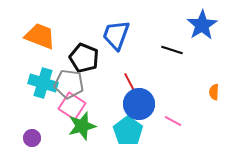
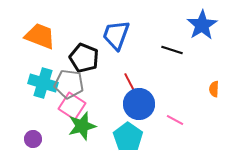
orange semicircle: moved 3 px up
pink line: moved 2 px right, 1 px up
cyan pentagon: moved 6 px down
purple circle: moved 1 px right, 1 px down
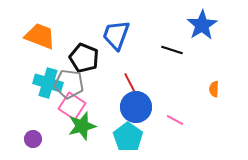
cyan cross: moved 5 px right
blue circle: moved 3 px left, 3 px down
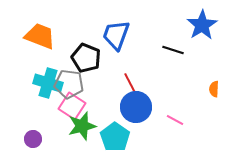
black line: moved 1 px right
black pentagon: moved 2 px right
cyan pentagon: moved 13 px left
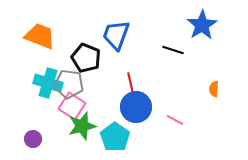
red line: rotated 15 degrees clockwise
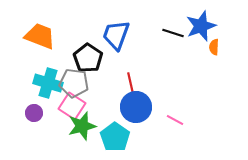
blue star: moved 1 px left, 1 px down; rotated 12 degrees clockwise
black line: moved 17 px up
black pentagon: moved 2 px right; rotated 12 degrees clockwise
gray pentagon: moved 5 px right, 1 px up
orange semicircle: moved 42 px up
purple circle: moved 1 px right, 26 px up
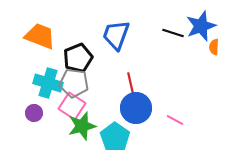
black pentagon: moved 10 px left; rotated 16 degrees clockwise
blue circle: moved 1 px down
